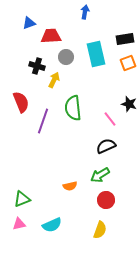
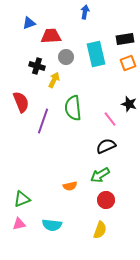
cyan semicircle: rotated 30 degrees clockwise
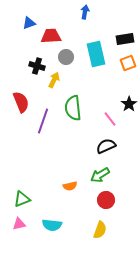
black star: rotated 21 degrees clockwise
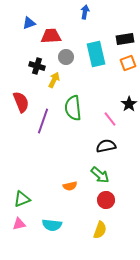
black semicircle: rotated 12 degrees clockwise
green arrow: rotated 108 degrees counterclockwise
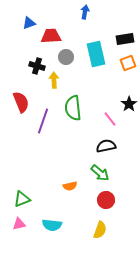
yellow arrow: rotated 28 degrees counterclockwise
green arrow: moved 2 px up
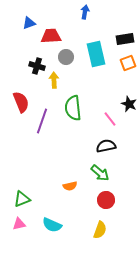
black star: rotated 14 degrees counterclockwise
purple line: moved 1 px left
cyan semicircle: rotated 18 degrees clockwise
